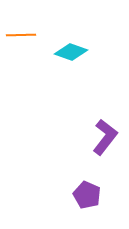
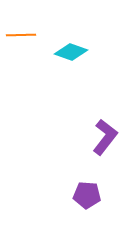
purple pentagon: rotated 20 degrees counterclockwise
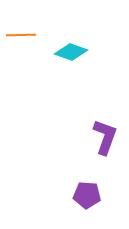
purple L-shape: rotated 18 degrees counterclockwise
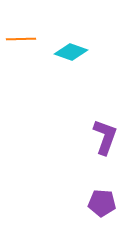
orange line: moved 4 px down
purple pentagon: moved 15 px right, 8 px down
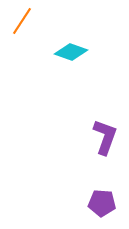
orange line: moved 1 px right, 18 px up; rotated 56 degrees counterclockwise
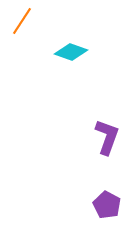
purple L-shape: moved 2 px right
purple pentagon: moved 5 px right, 2 px down; rotated 24 degrees clockwise
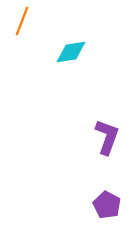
orange line: rotated 12 degrees counterclockwise
cyan diamond: rotated 28 degrees counterclockwise
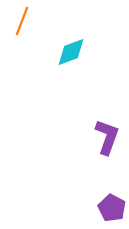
cyan diamond: rotated 12 degrees counterclockwise
purple pentagon: moved 5 px right, 3 px down
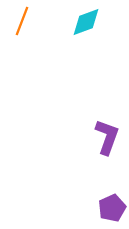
cyan diamond: moved 15 px right, 30 px up
purple pentagon: rotated 20 degrees clockwise
